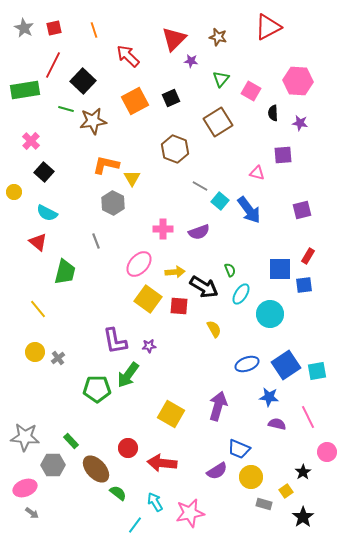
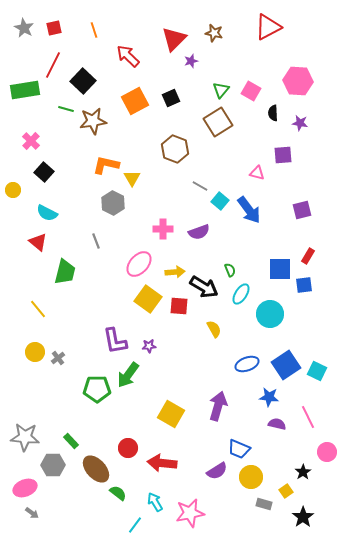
brown star at (218, 37): moved 4 px left, 4 px up
purple star at (191, 61): rotated 24 degrees counterclockwise
green triangle at (221, 79): moved 11 px down
yellow circle at (14, 192): moved 1 px left, 2 px up
cyan square at (317, 371): rotated 36 degrees clockwise
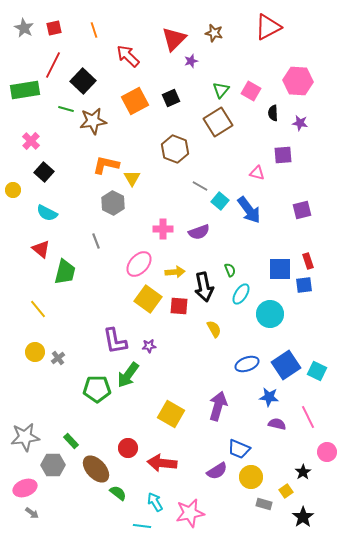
red triangle at (38, 242): moved 3 px right, 7 px down
red rectangle at (308, 256): moved 5 px down; rotated 49 degrees counterclockwise
black arrow at (204, 287): rotated 48 degrees clockwise
gray star at (25, 437): rotated 12 degrees counterclockwise
cyan line at (135, 525): moved 7 px right, 1 px down; rotated 60 degrees clockwise
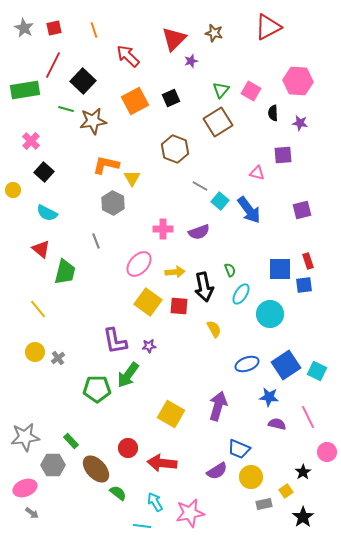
yellow square at (148, 299): moved 3 px down
gray rectangle at (264, 504): rotated 28 degrees counterclockwise
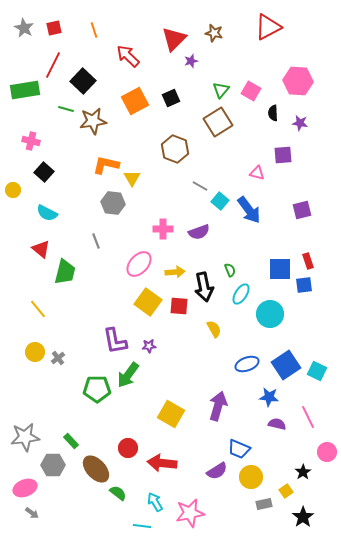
pink cross at (31, 141): rotated 30 degrees counterclockwise
gray hexagon at (113, 203): rotated 20 degrees counterclockwise
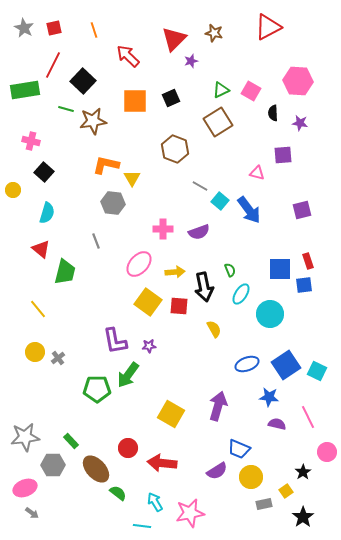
green triangle at (221, 90): rotated 24 degrees clockwise
orange square at (135, 101): rotated 28 degrees clockwise
cyan semicircle at (47, 213): rotated 100 degrees counterclockwise
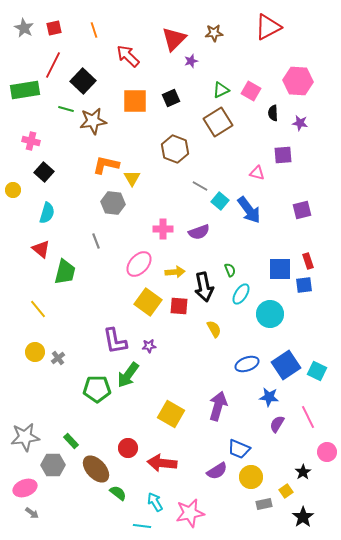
brown star at (214, 33): rotated 18 degrees counterclockwise
purple semicircle at (277, 424): rotated 72 degrees counterclockwise
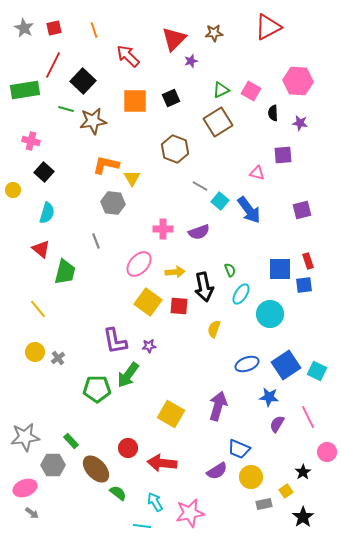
yellow semicircle at (214, 329): rotated 132 degrees counterclockwise
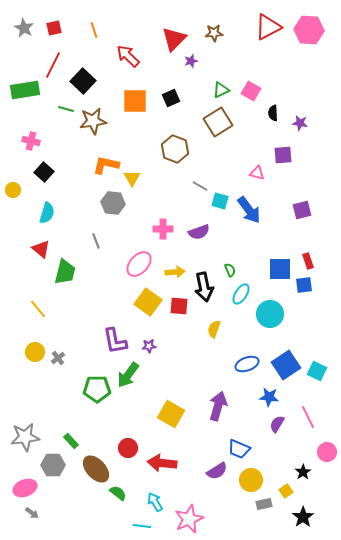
pink hexagon at (298, 81): moved 11 px right, 51 px up
cyan square at (220, 201): rotated 24 degrees counterclockwise
yellow circle at (251, 477): moved 3 px down
pink star at (190, 513): moved 1 px left, 6 px down; rotated 12 degrees counterclockwise
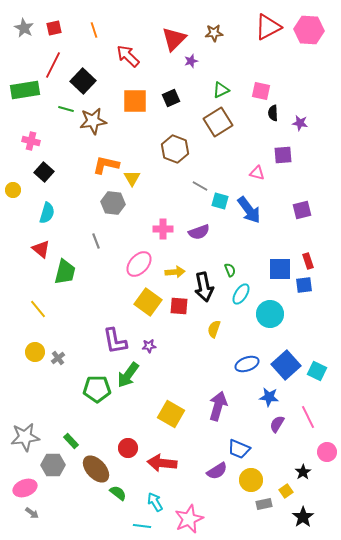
pink square at (251, 91): moved 10 px right; rotated 18 degrees counterclockwise
blue square at (286, 365): rotated 8 degrees counterclockwise
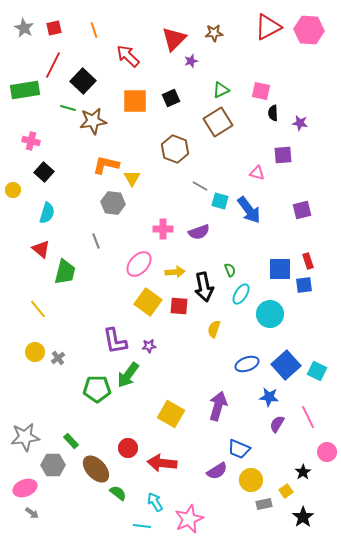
green line at (66, 109): moved 2 px right, 1 px up
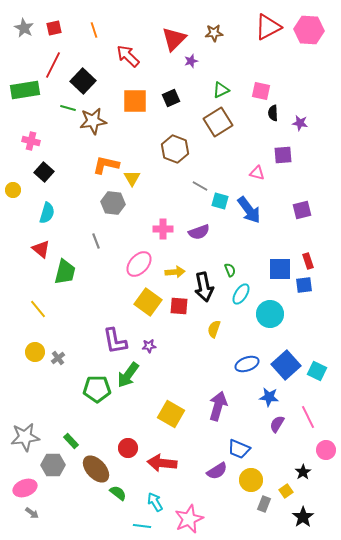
pink circle at (327, 452): moved 1 px left, 2 px up
gray rectangle at (264, 504): rotated 56 degrees counterclockwise
